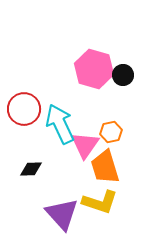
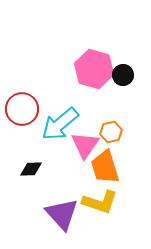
red circle: moved 2 px left
cyan arrow: rotated 105 degrees counterclockwise
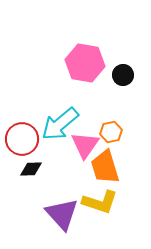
pink hexagon: moved 9 px left, 6 px up; rotated 6 degrees counterclockwise
red circle: moved 30 px down
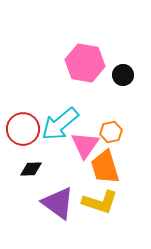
red circle: moved 1 px right, 10 px up
purple triangle: moved 4 px left, 11 px up; rotated 12 degrees counterclockwise
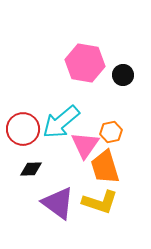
cyan arrow: moved 1 px right, 2 px up
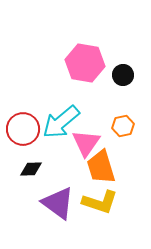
orange hexagon: moved 12 px right, 6 px up
pink triangle: moved 1 px right, 2 px up
orange trapezoid: moved 4 px left
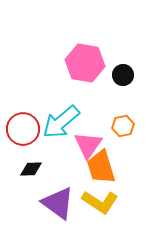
pink triangle: moved 2 px right, 2 px down
yellow L-shape: rotated 15 degrees clockwise
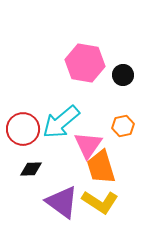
purple triangle: moved 4 px right, 1 px up
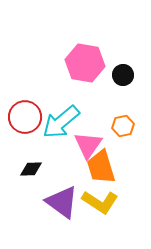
red circle: moved 2 px right, 12 px up
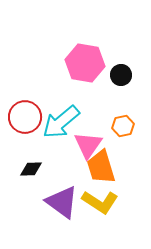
black circle: moved 2 px left
